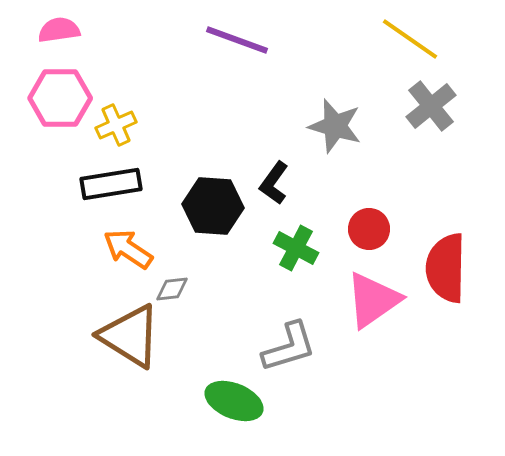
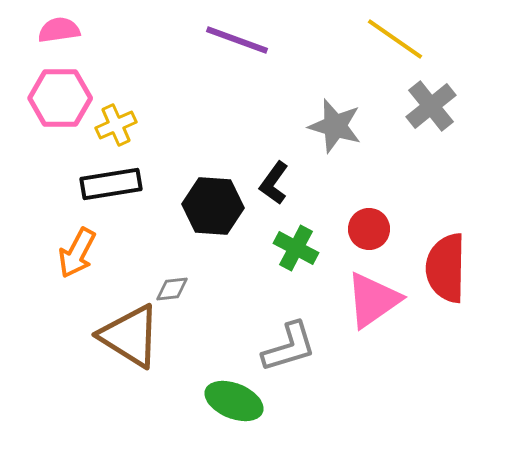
yellow line: moved 15 px left
orange arrow: moved 51 px left, 4 px down; rotated 96 degrees counterclockwise
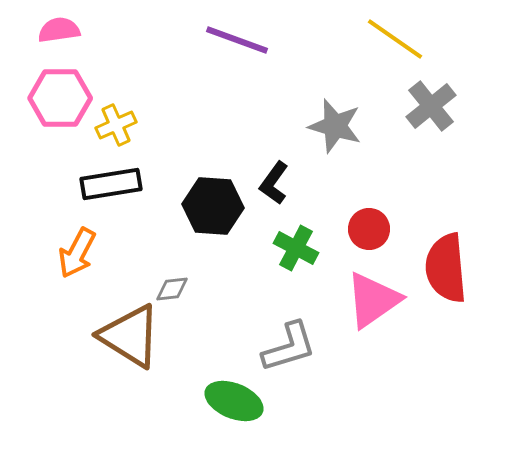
red semicircle: rotated 6 degrees counterclockwise
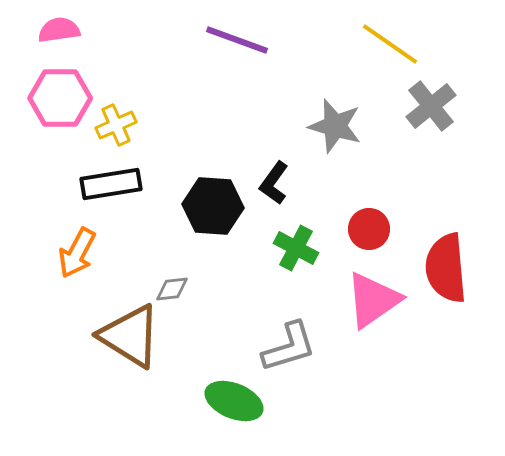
yellow line: moved 5 px left, 5 px down
